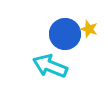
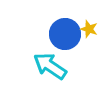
cyan arrow: rotated 12 degrees clockwise
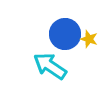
yellow star: moved 10 px down
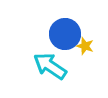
yellow star: moved 4 px left, 7 px down
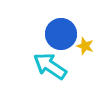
blue circle: moved 4 px left
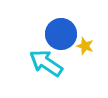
cyan arrow: moved 4 px left, 3 px up
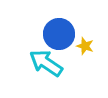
blue circle: moved 2 px left
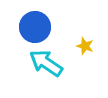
blue circle: moved 24 px left, 7 px up
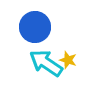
yellow star: moved 17 px left, 14 px down
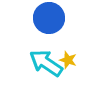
blue circle: moved 14 px right, 9 px up
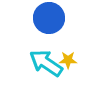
yellow star: rotated 18 degrees counterclockwise
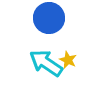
yellow star: rotated 24 degrees clockwise
